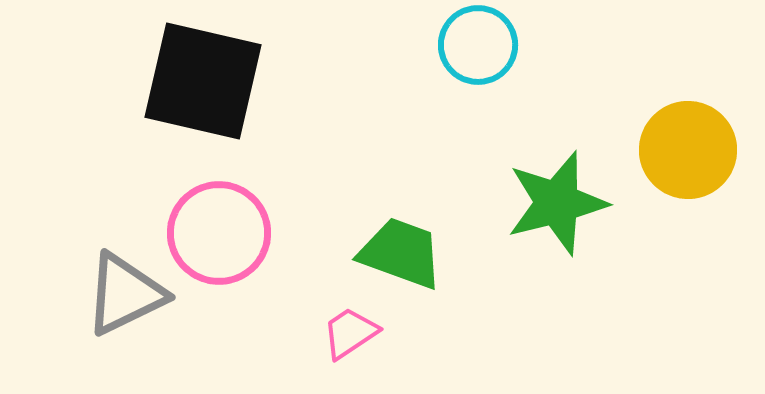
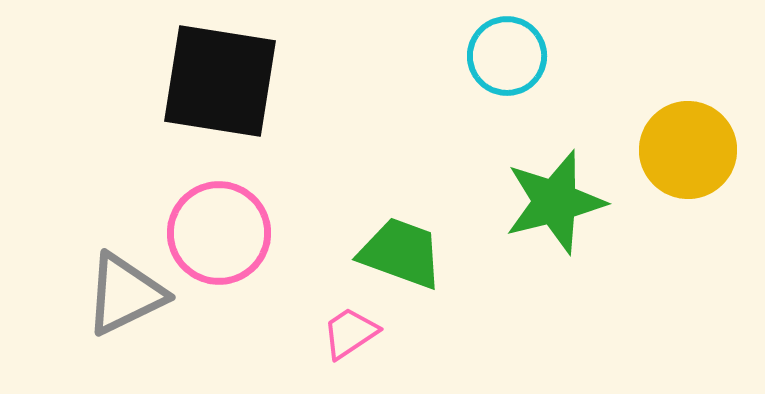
cyan circle: moved 29 px right, 11 px down
black square: moved 17 px right; rotated 4 degrees counterclockwise
green star: moved 2 px left, 1 px up
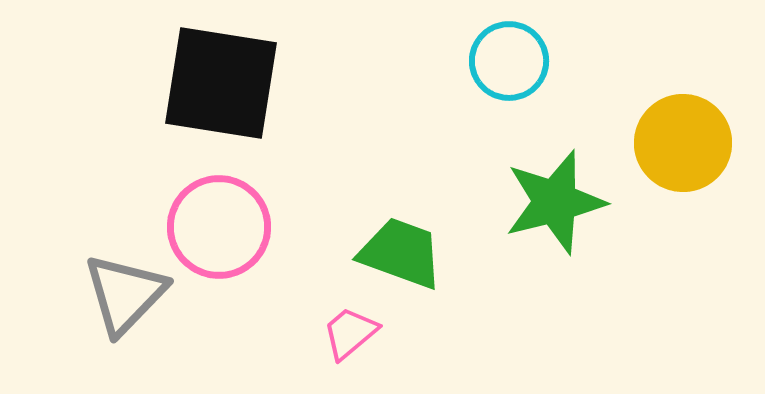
cyan circle: moved 2 px right, 5 px down
black square: moved 1 px right, 2 px down
yellow circle: moved 5 px left, 7 px up
pink circle: moved 6 px up
gray triangle: rotated 20 degrees counterclockwise
pink trapezoid: rotated 6 degrees counterclockwise
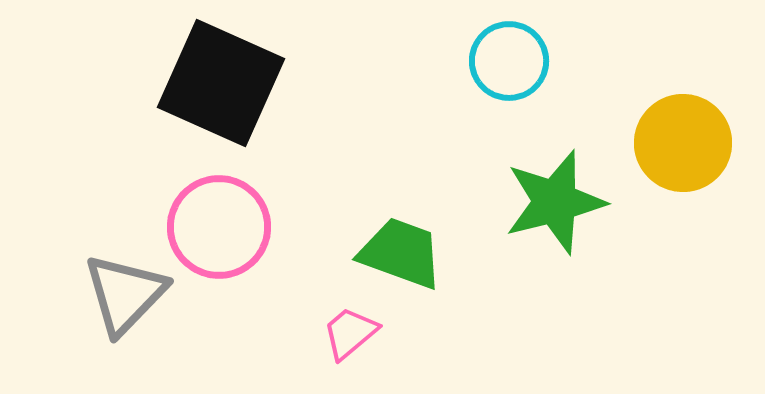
black square: rotated 15 degrees clockwise
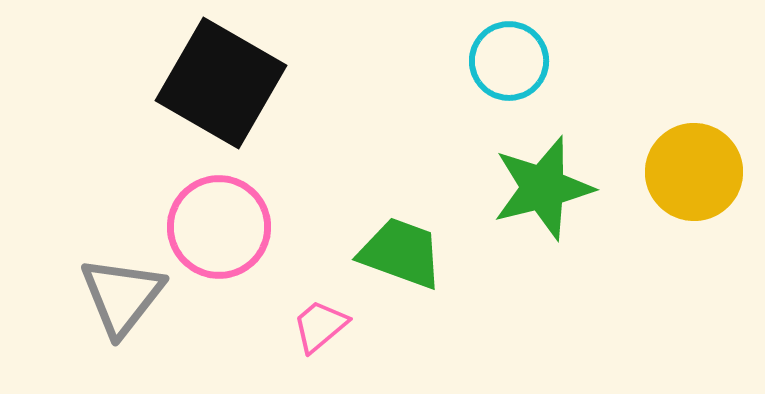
black square: rotated 6 degrees clockwise
yellow circle: moved 11 px right, 29 px down
green star: moved 12 px left, 14 px up
gray triangle: moved 3 px left, 2 px down; rotated 6 degrees counterclockwise
pink trapezoid: moved 30 px left, 7 px up
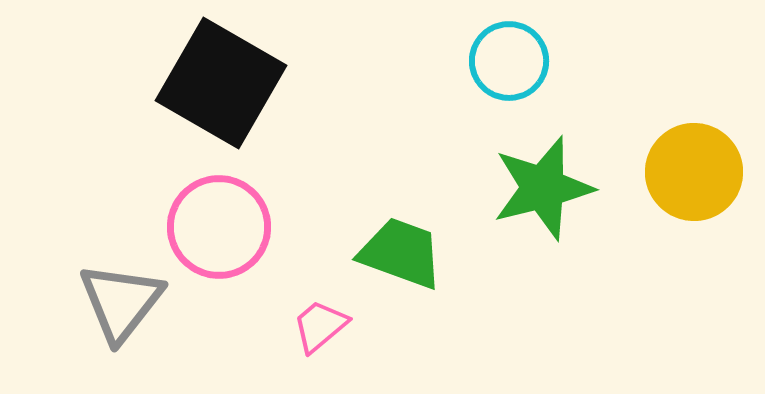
gray triangle: moved 1 px left, 6 px down
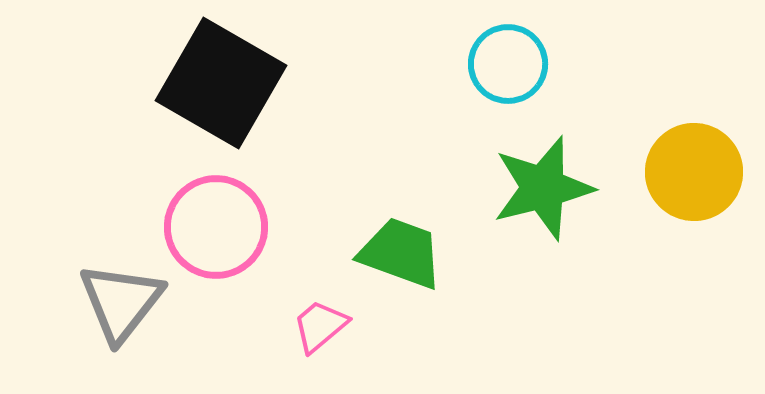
cyan circle: moved 1 px left, 3 px down
pink circle: moved 3 px left
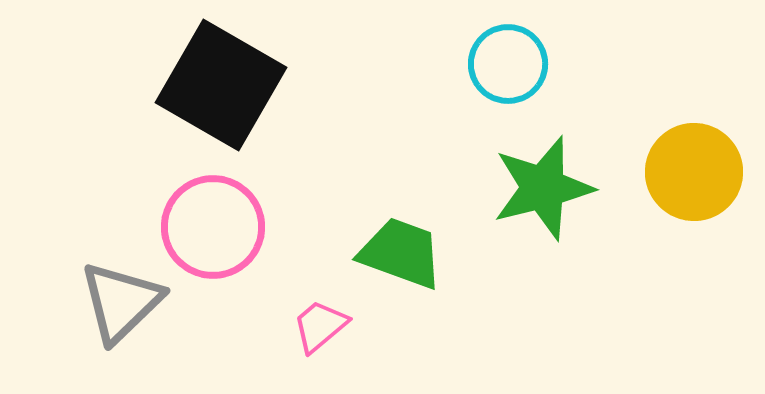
black square: moved 2 px down
pink circle: moved 3 px left
gray triangle: rotated 8 degrees clockwise
